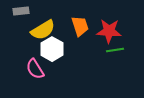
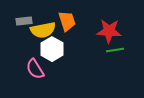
gray rectangle: moved 3 px right, 10 px down
orange trapezoid: moved 13 px left, 5 px up
yellow semicircle: rotated 20 degrees clockwise
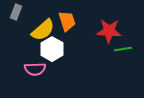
gray rectangle: moved 8 px left, 9 px up; rotated 63 degrees counterclockwise
yellow semicircle: rotated 30 degrees counterclockwise
green line: moved 8 px right, 1 px up
pink semicircle: rotated 60 degrees counterclockwise
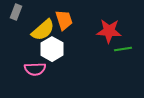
orange trapezoid: moved 3 px left, 1 px up
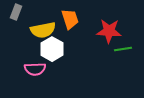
orange trapezoid: moved 6 px right, 1 px up
yellow semicircle: rotated 30 degrees clockwise
